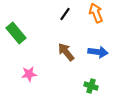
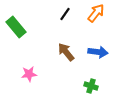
orange arrow: rotated 60 degrees clockwise
green rectangle: moved 6 px up
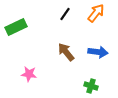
green rectangle: rotated 75 degrees counterclockwise
pink star: rotated 14 degrees clockwise
